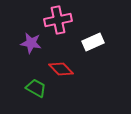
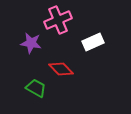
pink cross: rotated 12 degrees counterclockwise
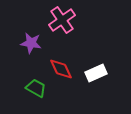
pink cross: moved 4 px right; rotated 12 degrees counterclockwise
white rectangle: moved 3 px right, 31 px down
red diamond: rotated 20 degrees clockwise
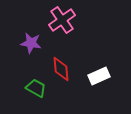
red diamond: rotated 20 degrees clockwise
white rectangle: moved 3 px right, 3 px down
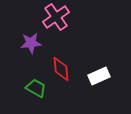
pink cross: moved 6 px left, 3 px up
purple star: rotated 15 degrees counterclockwise
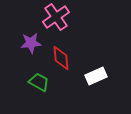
red diamond: moved 11 px up
white rectangle: moved 3 px left
green trapezoid: moved 3 px right, 6 px up
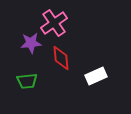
pink cross: moved 2 px left, 6 px down
green trapezoid: moved 12 px left, 1 px up; rotated 145 degrees clockwise
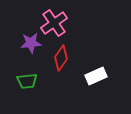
red diamond: rotated 40 degrees clockwise
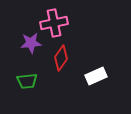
pink cross: rotated 24 degrees clockwise
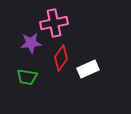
white rectangle: moved 8 px left, 7 px up
green trapezoid: moved 4 px up; rotated 15 degrees clockwise
